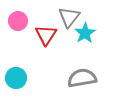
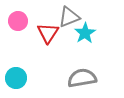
gray triangle: rotated 30 degrees clockwise
red triangle: moved 2 px right, 2 px up
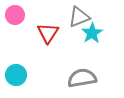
gray triangle: moved 10 px right
pink circle: moved 3 px left, 6 px up
cyan star: moved 7 px right
cyan circle: moved 3 px up
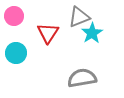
pink circle: moved 1 px left, 1 px down
cyan circle: moved 22 px up
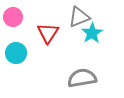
pink circle: moved 1 px left, 1 px down
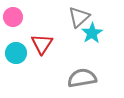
gray triangle: rotated 20 degrees counterclockwise
red triangle: moved 6 px left, 11 px down
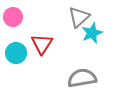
cyan star: rotated 10 degrees clockwise
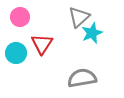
pink circle: moved 7 px right
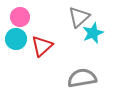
cyan star: moved 1 px right
red triangle: moved 2 px down; rotated 15 degrees clockwise
cyan circle: moved 14 px up
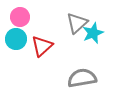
gray triangle: moved 2 px left, 6 px down
